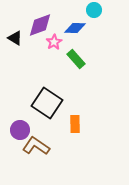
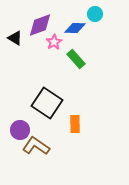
cyan circle: moved 1 px right, 4 px down
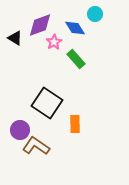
blue diamond: rotated 55 degrees clockwise
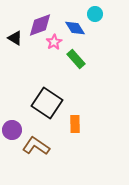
purple circle: moved 8 px left
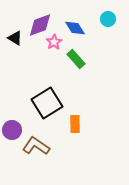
cyan circle: moved 13 px right, 5 px down
black square: rotated 24 degrees clockwise
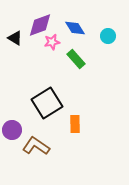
cyan circle: moved 17 px down
pink star: moved 2 px left; rotated 21 degrees clockwise
